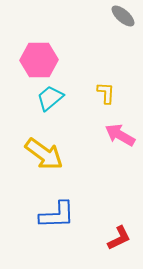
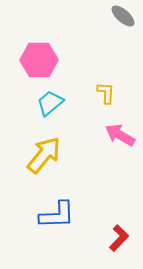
cyan trapezoid: moved 5 px down
yellow arrow: moved 1 px down; rotated 87 degrees counterclockwise
red L-shape: rotated 20 degrees counterclockwise
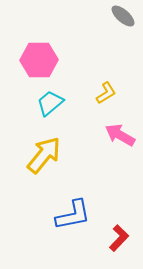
yellow L-shape: rotated 55 degrees clockwise
blue L-shape: moved 16 px right; rotated 9 degrees counterclockwise
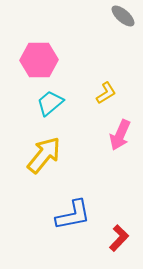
pink arrow: rotated 96 degrees counterclockwise
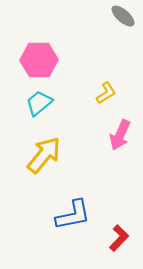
cyan trapezoid: moved 11 px left
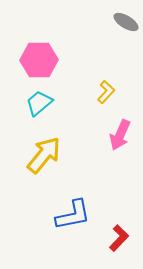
gray ellipse: moved 3 px right, 6 px down; rotated 10 degrees counterclockwise
yellow L-shape: moved 1 px up; rotated 15 degrees counterclockwise
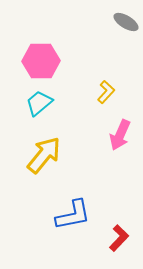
pink hexagon: moved 2 px right, 1 px down
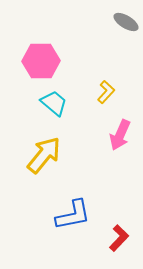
cyan trapezoid: moved 15 px right; rotated 80 degrees clockwise
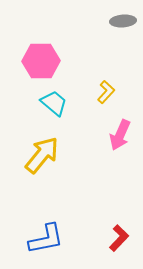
gray ellipse: moved 3 px left, 1 px up; rotated 35 degrees counterclockwise
yellow arrow: moved 2 px left
blue L-shape: moved 27 px left, 24 px down
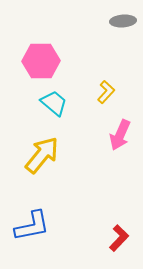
blue L-shape: moved 14 px left, 13 px up
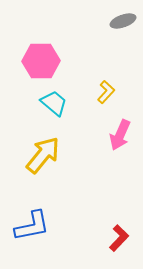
gray ellipse: rotated 15 degrees counterclockwise
yellow arrow: moved 1 px right
